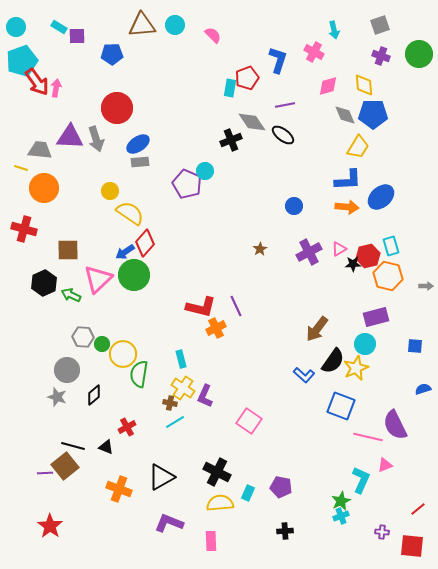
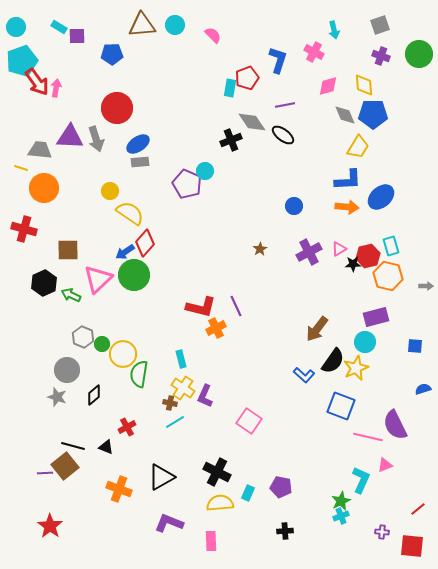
gray hexagon at (83, 337): rotated 20 degrees clockwise
cyan circle at (365, 344): moved 2 px up
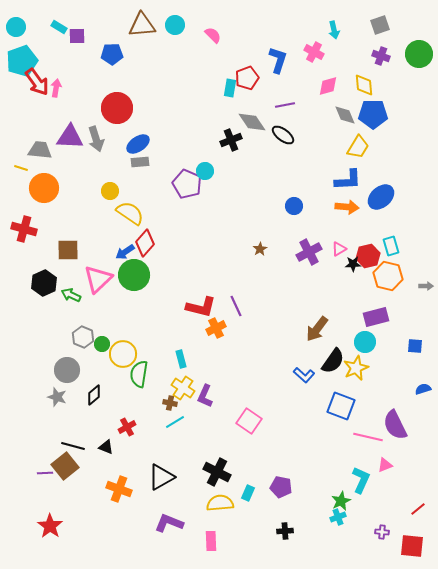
cyan cross at (341, 516): moved 3 px left, 1 px down
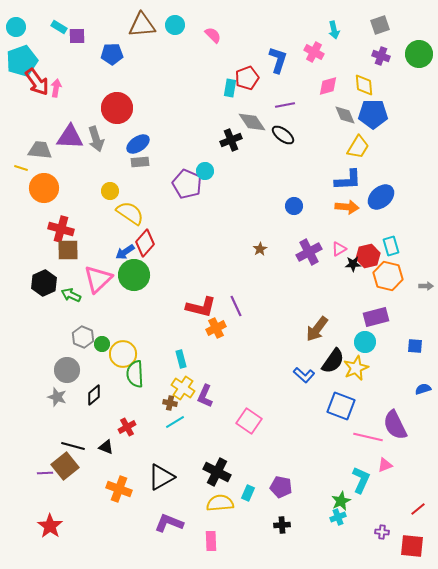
red cross at (24, 229): moved 37 px right
green semicircle at (139, 374): moved 4 px left; rotated 12 degrees counterclockwise
black cross at (285, 531): moved 3 px left, 6 px up
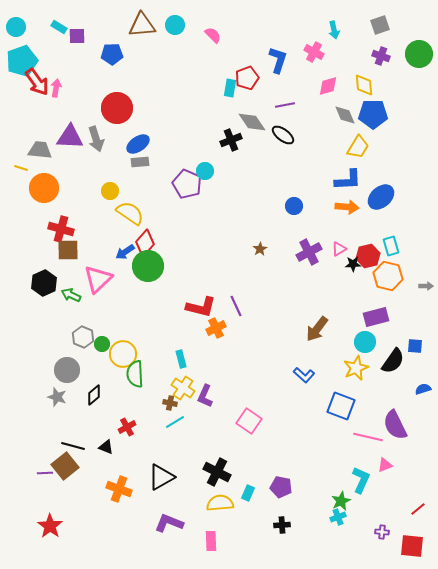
green circle at (134, 275): moved 14 px right, 9 px up
black semicircle at (333, 361): moved 60 px right
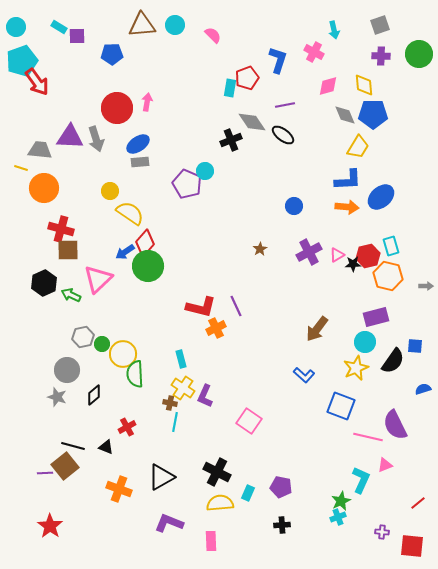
purple cross at (381, 56): rotated 18 degrees counterclockwise
pink arrow at (56, 88): moved 91 px right, 14 px down
pink triangle at (339, 249): moved 2 px left, 6 px down
gray hexagon at (83, 337): rotated 25 degrees clockwise
cyan line at (175, 422): rotated 48 degrees counterclockwise
red line at (418, 509): moved 6 px up
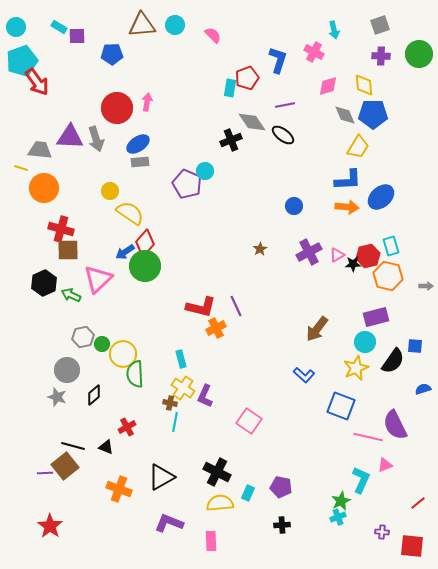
green circle at (148, 266): moved 3 px left
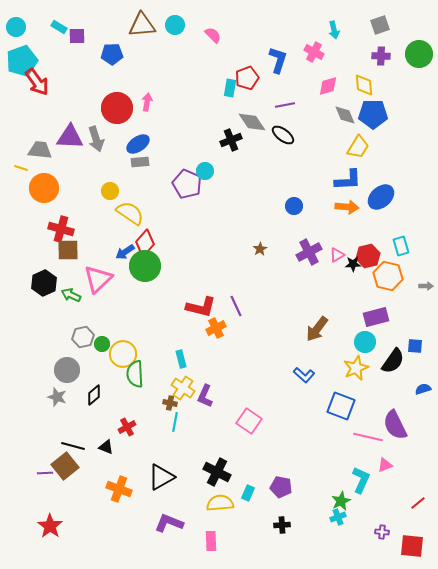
cyan rectangle at (391, 246): moved 10 px right
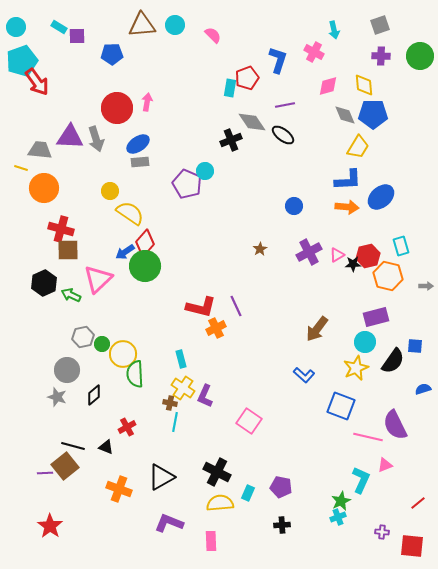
green circle at (419, 54): moved 1 px right, 2 px down
